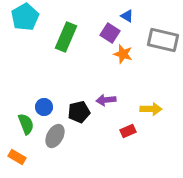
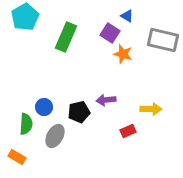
green semicircle: rotated 25 degrees clockwise
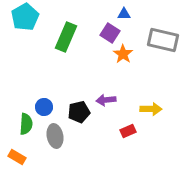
blue triangle: moved 3 px left, 2 px up; rotated 32 degrees counterclockwise
orange star: rotated 18 degrees clockwise
gray ellipse: rotated 40 degrees counterclockwise
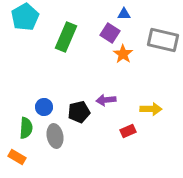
green semicircle: moved 4 px down
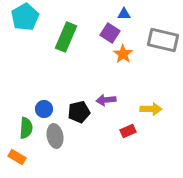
blue circle: moved 2 px down
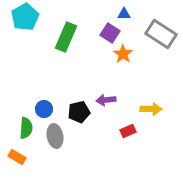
gray rectangle: moved 2 px left, 6 px up; rotated 20 degrees clockwise
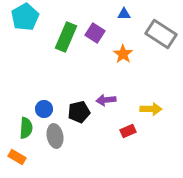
purple square: moved 15 px left
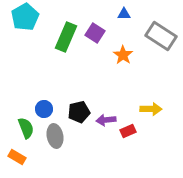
gray rectangle: moved 2 px down
orange star: moved 1 px down
purple arrow: moved 20 px down
green semicircle: rotated 25 degrees counterclockwise
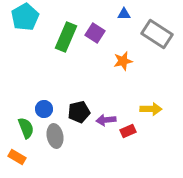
gray rectangle: moved 4 px left, 2 px up
orange star: moved 6 px down; rotated 24 degrees clockwise
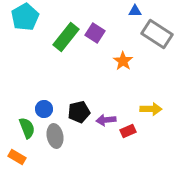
blue triangle: moved 11 px right, 3 px up
green rectangle: rotated 16 degrees clockwise
orange star: rotated 24 degrees counterclockwise
green semicircle: moved 1 px right
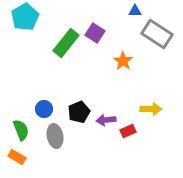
green rectangle: moved 6 px down
black pentagon: rotated 10 degrees counterclockwise
green semicircle: moved 6 px left, 2 px down
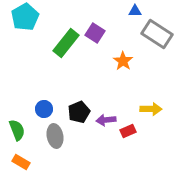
green semicircle: moved 4 px left
orange rectangle: moved 4 px right, 5 px down
